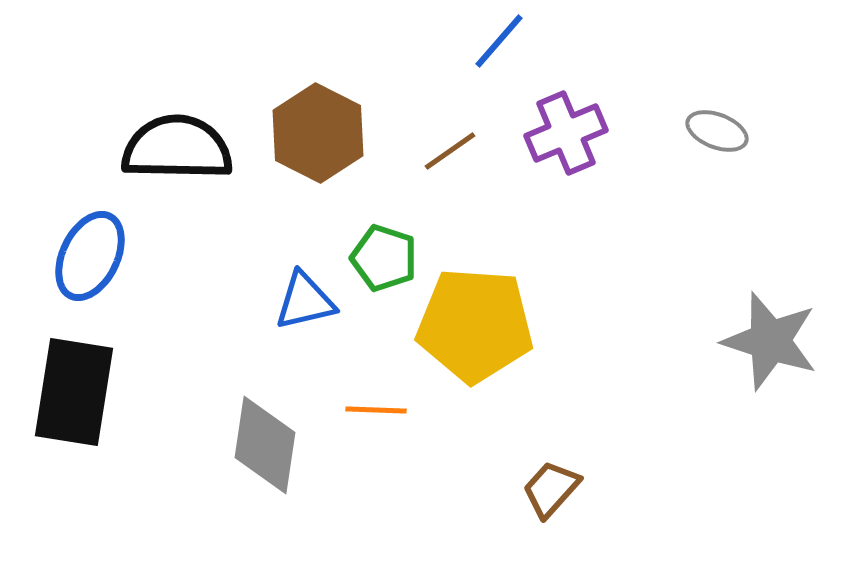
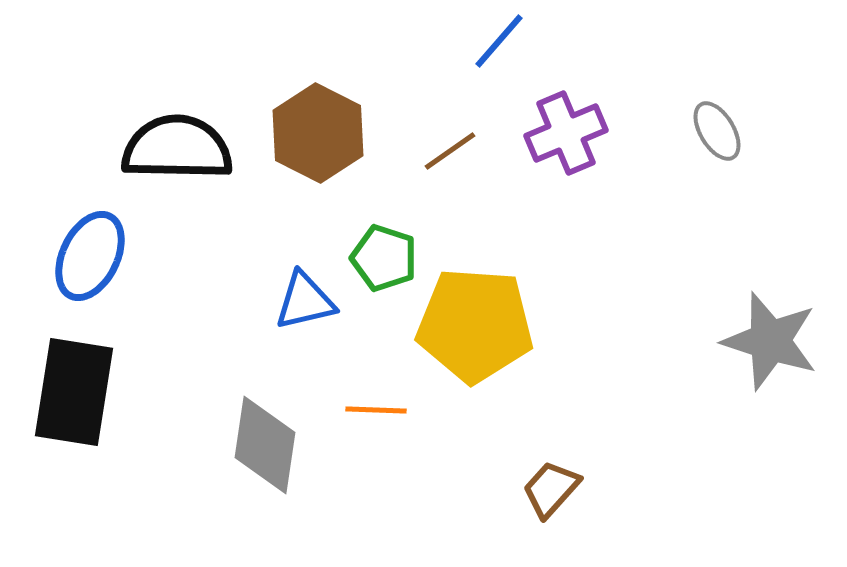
gray ellipse: rotated 38 degrees clockwise
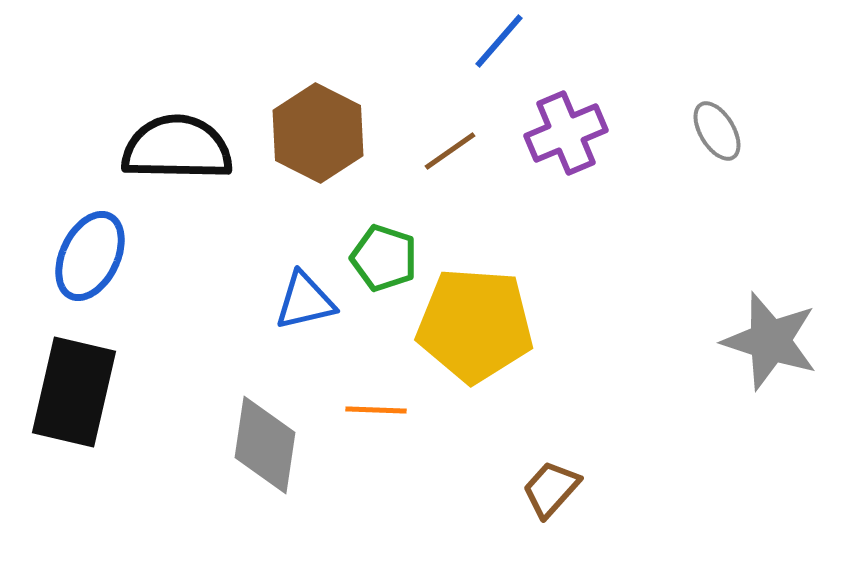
black rectangle: rotated 4 degrees clockwise
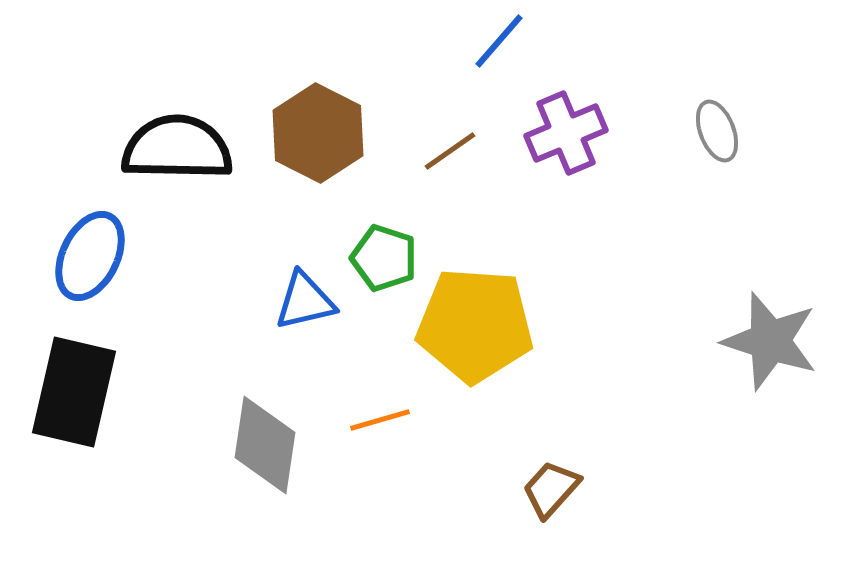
gray ellipse: rotated 10 degrees clockwise
orange line: moved 4 px right, 10 px down; rotated 18 degrees counterclockwise
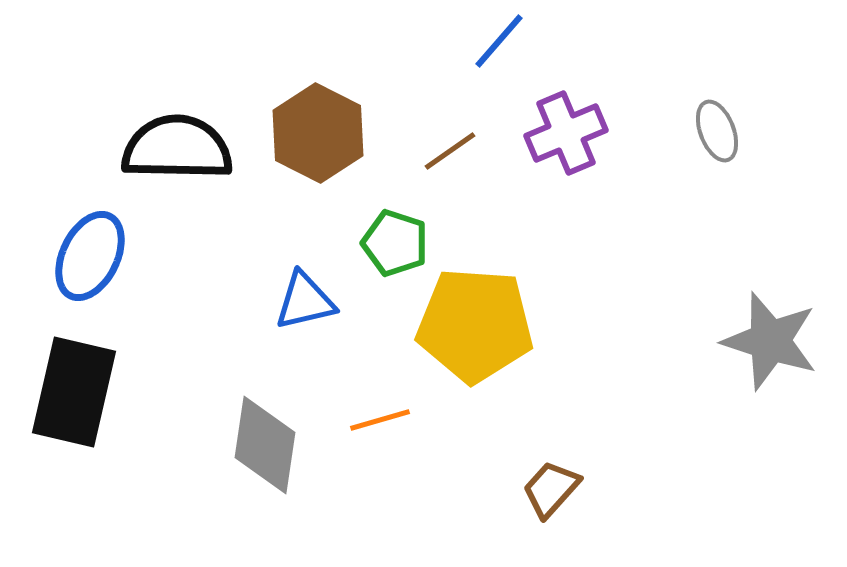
green pentagon: moved 11 px right, 15 px up
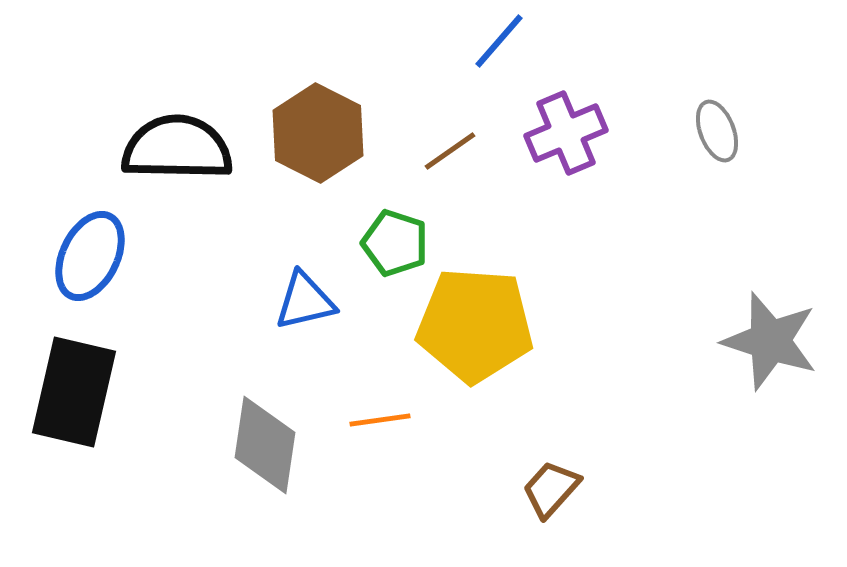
orange line: rotated 8 degrees clockwise
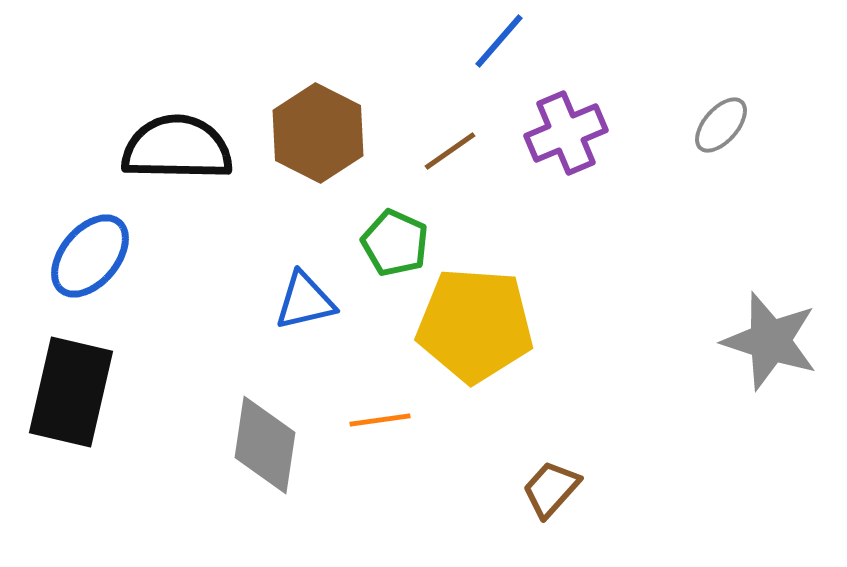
gray ellipse: moved 4 px right, 6 px up; rotated 62 degrees clockwise
green pentagon: rotated 6 degrees clockwise
blue ellipse: rotated 14 degrees clockwise
black rectangle: moved 3 px left
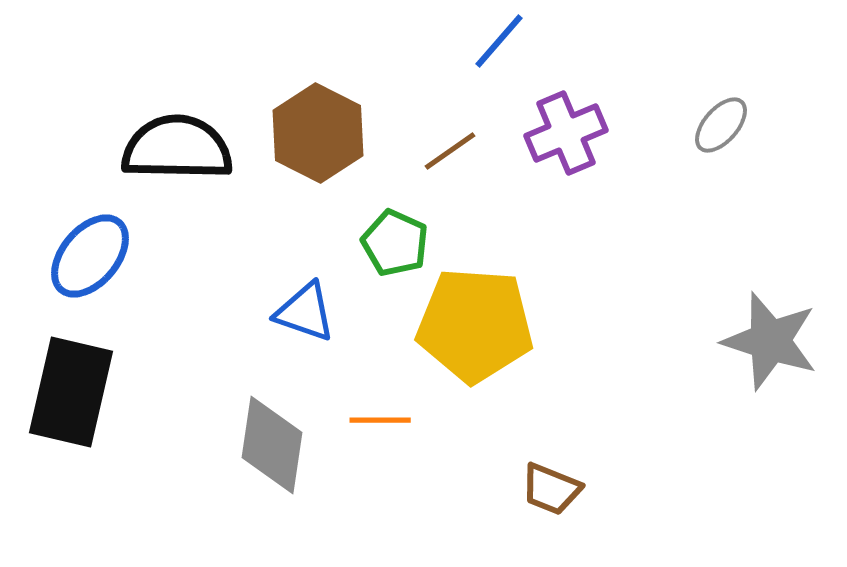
blue triangle: moved 11 px down; rotated 32 degrees clockwise
orange line: rotated 8 degrees clockwise
gray diamond: moved 7 px right
brown trapezoid: rotated 110 degrees counterclockwise
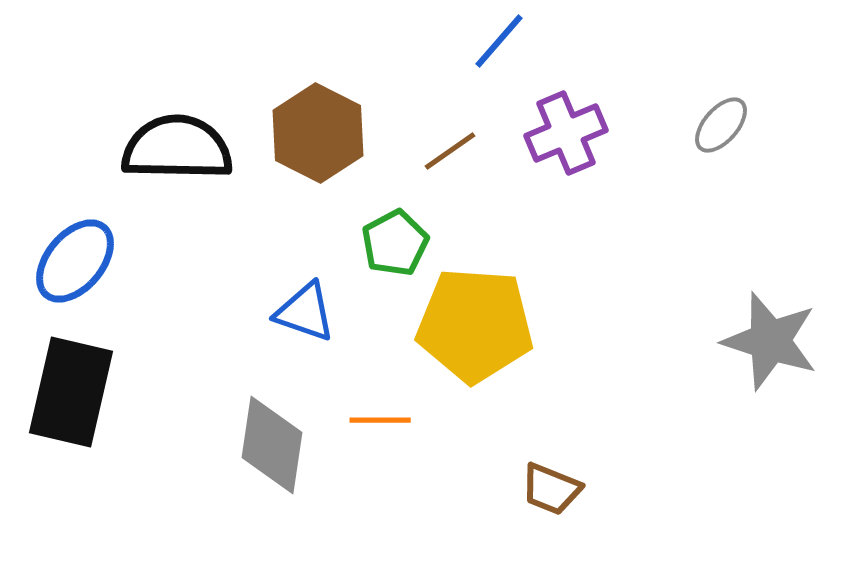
green pentagon: rotated 20 degrees clockwise
blue ellipse: moved 15 px left, 5 px down
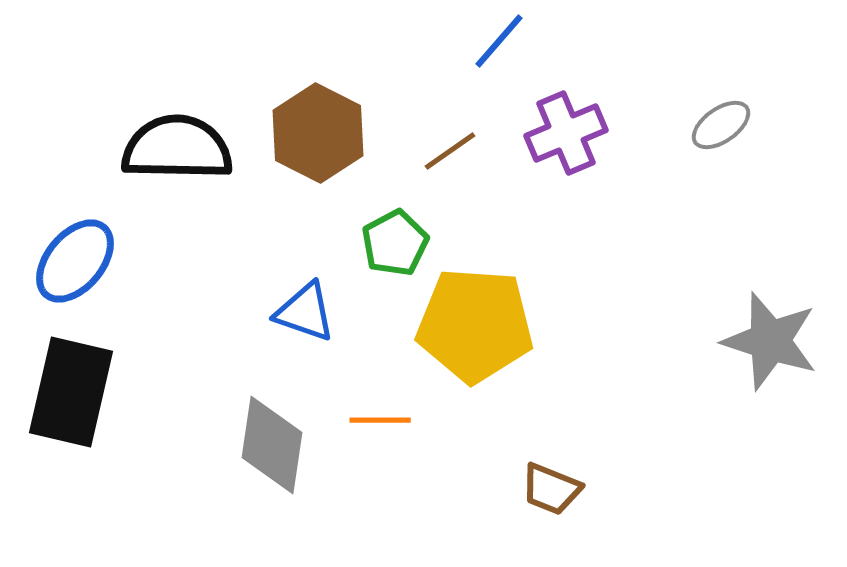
gray ellipse: rotated 14 degrees clockwise
